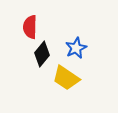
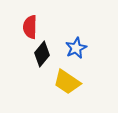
yellow trapezoid: moved 1 px right, 4 px down
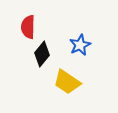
red semicircle: moved 2 px left
blue star: moved 4 px right, 3 px up
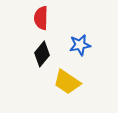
red semicircle: moved 13 px right, 9 px up
blue star: rotated 15 degrees clockwise
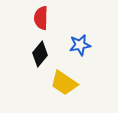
black diamond: moved 2 px left
yellow trapezoid: moved 3 px left, 1 px down
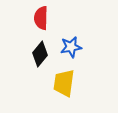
blue star: moved 9 px left, 2 px down
yellow trapezoid: rotated 64 degrees clockwise
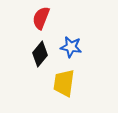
red semicircle: rotated 20 degrees clockwise
blue star: rotated 20 degrees clockwise
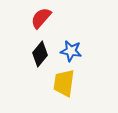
red semicircle: rotated 20 degrees clockwise
blue star: moved 4 px down
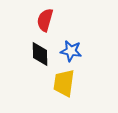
red semicircle: moved 4 px right, 2 px down; rotated 25 degrees counterclockwise
black diamond: rotated 40 degrees counterclockwise
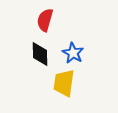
blue star: moved 2 px right, 2 px down; rotated 20 degrees clockwise
